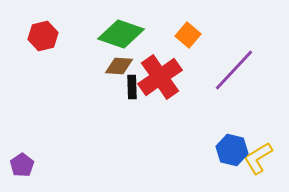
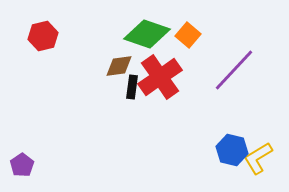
green diamond: moved 26 px right
brown diamond: rotated 12 degrees counterclockwise
black rectangle: rotated 10 degrees clockwise
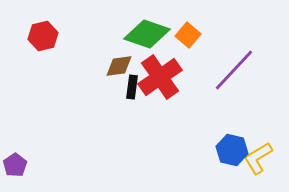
purple pentagon: moved 7 px left
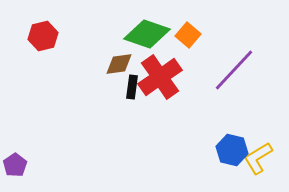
brown diamond: moved 2 px up
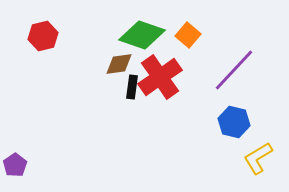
green diamond: moved 5 px left, 1 px down
blue hexagon: moved 2 px right, 28 px up
